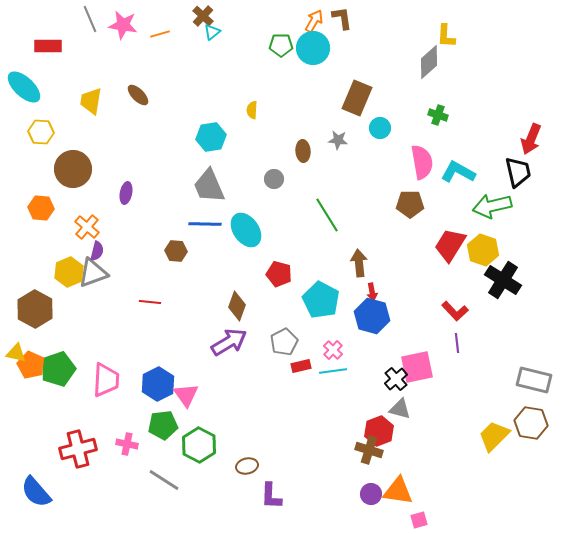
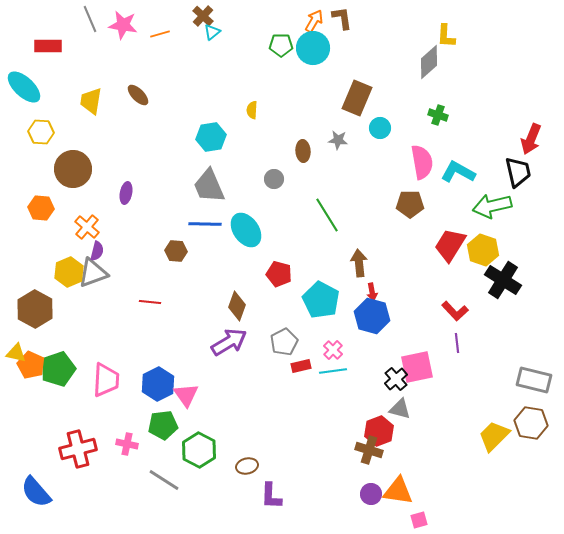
green hexagon at (199, 445): moved 5 px down
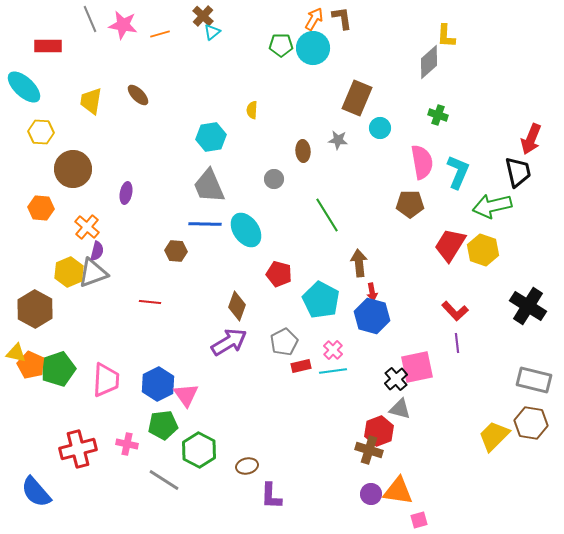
orange arrow at (314, 21): moved 2 px up
cyan L-shape at (458, 172): rotated 84 degrees clockwise
black cross at (503, 280): moved 25 px right, 26 px down
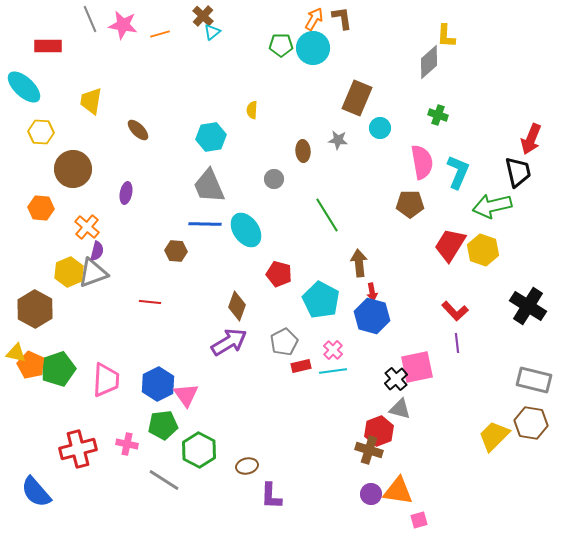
brown ellipse at (138, 95): moved 35 px down
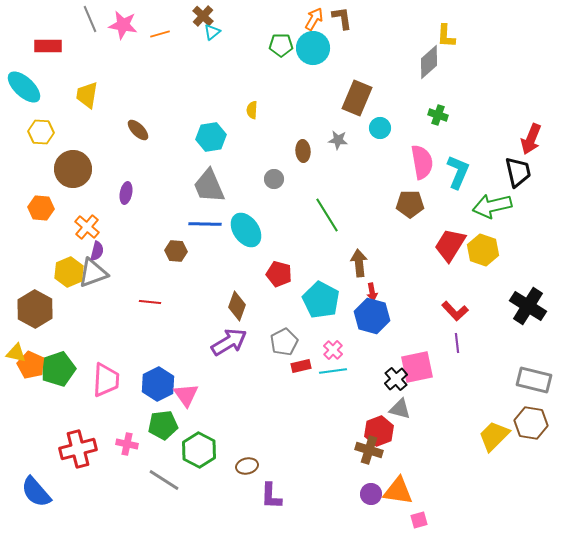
yellow trapezoid at (91, 101): moved 4 px left, 6 px up
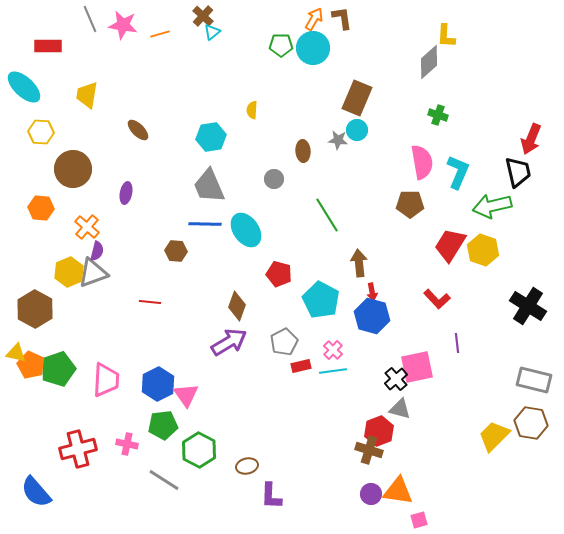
cyan circle at (380, 128): moved 23 px left, 2 px down
red L-shape at (455, 311): moved 18 px left, 12 px up
